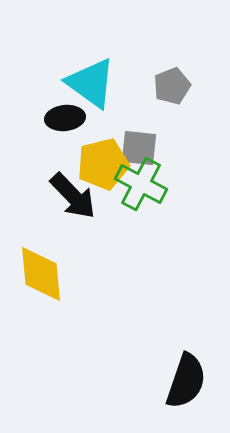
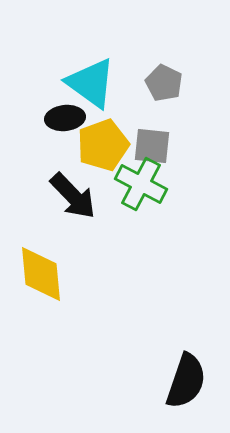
gray pentagon: moved 8 px left, 3 px up; rotated 24 degrees counterclockwise
gray square: moved 13 px right, 2 px up
yellow pentagon: moved 19 px up; rotated 6 degrees counterclockwise
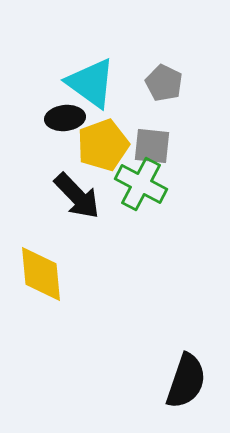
black arrow: moved 4 px right
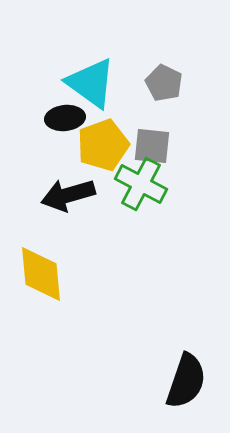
black arrow: moved 9 px left, 1 px up; rotated 118 degrees clockwise
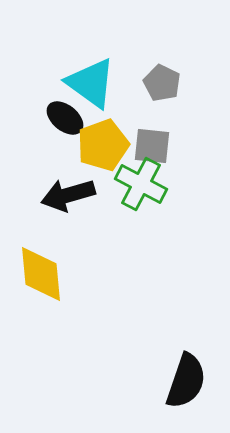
gray pentagon: moved 2 px left
black ellipse: rotated 45 degrees clockwise
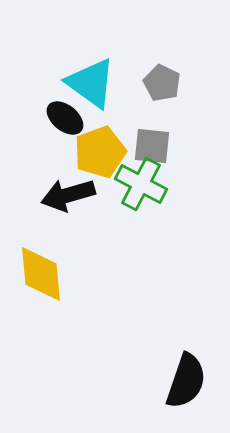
yellow pentagon: moved 3 px left, 7 px down
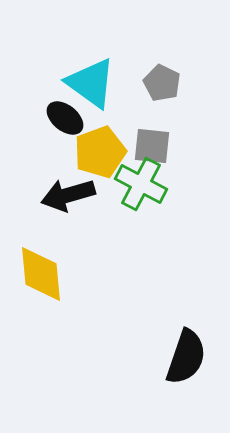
black semicircle: moved 24 px up
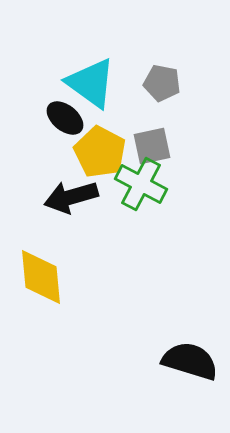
gray pentagon: rotated 15 degrees counterclockwise
gray square: rotated 18 degrees counterclockwise
yellow pentagon: rotated 24 degrees counterclockwise
black arrow: moved 3 px right, 2 px down
yellow diamond: moved 3 px down
black semicircle: moved 4 px right, 4 px down; rotated 92 degrees counterclockwise
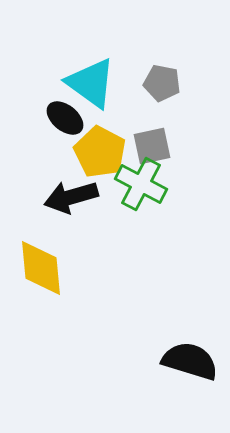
yellow diamond: moved 9 px up
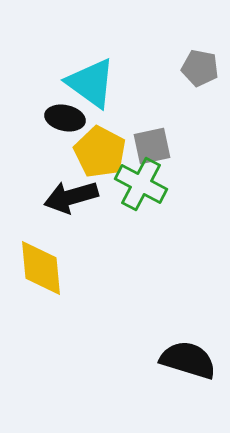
gray pentagon: moved 38 px right, 15 px up
black ellipse: rotated 27 degrees counterclockwise
black semicircle: moved 2 px left, 1 px up
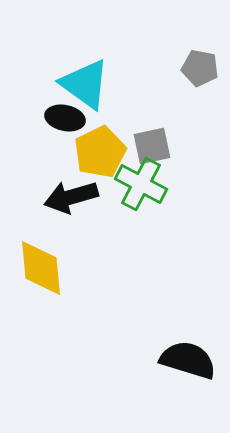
cyan triangle: moved 6 px left, 1 px down
yellow pentagon: rotated 18 degrees clockwise
